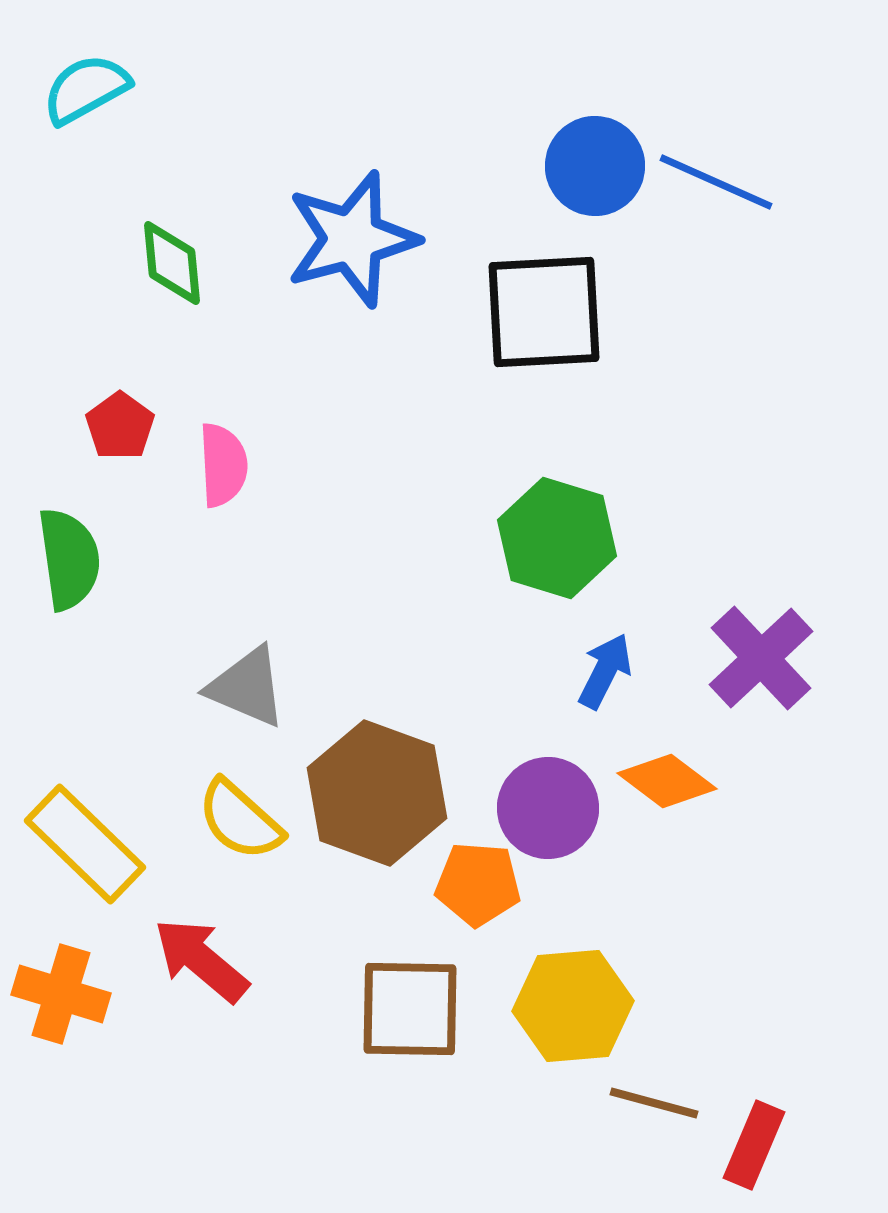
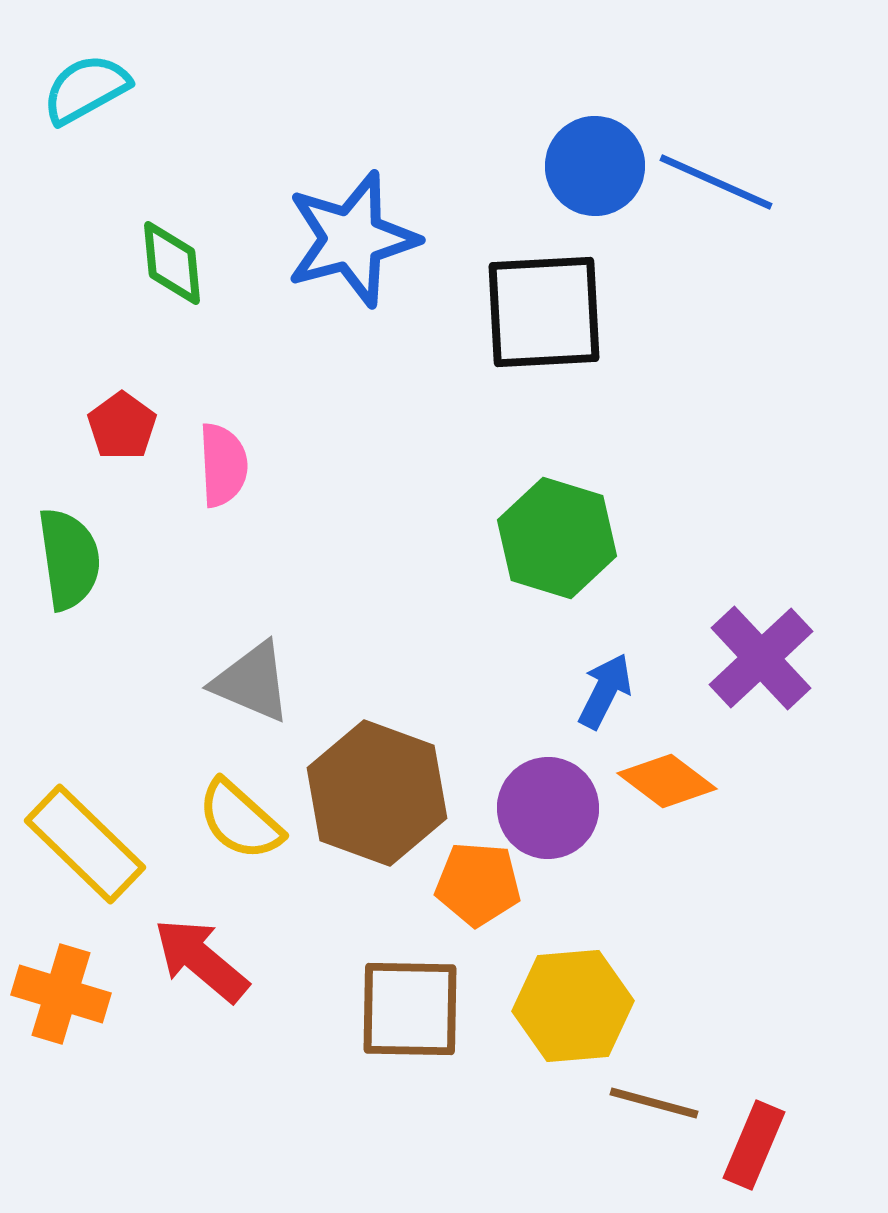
red pentagon: moved 2 px right
blue arrow: moved 20 px down
gray triangle: moved 5 px right, 5 px up
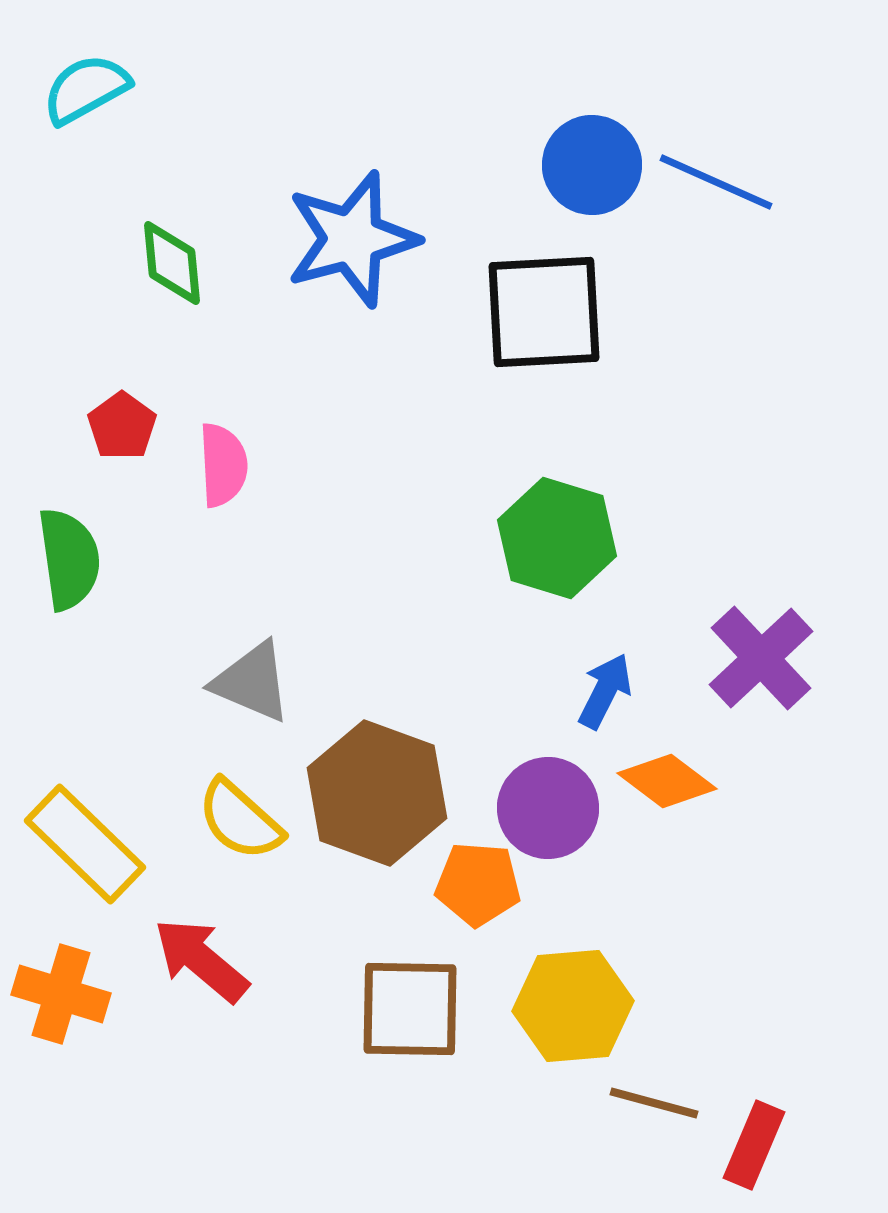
blue circle: moved 3 px left, 1 px up
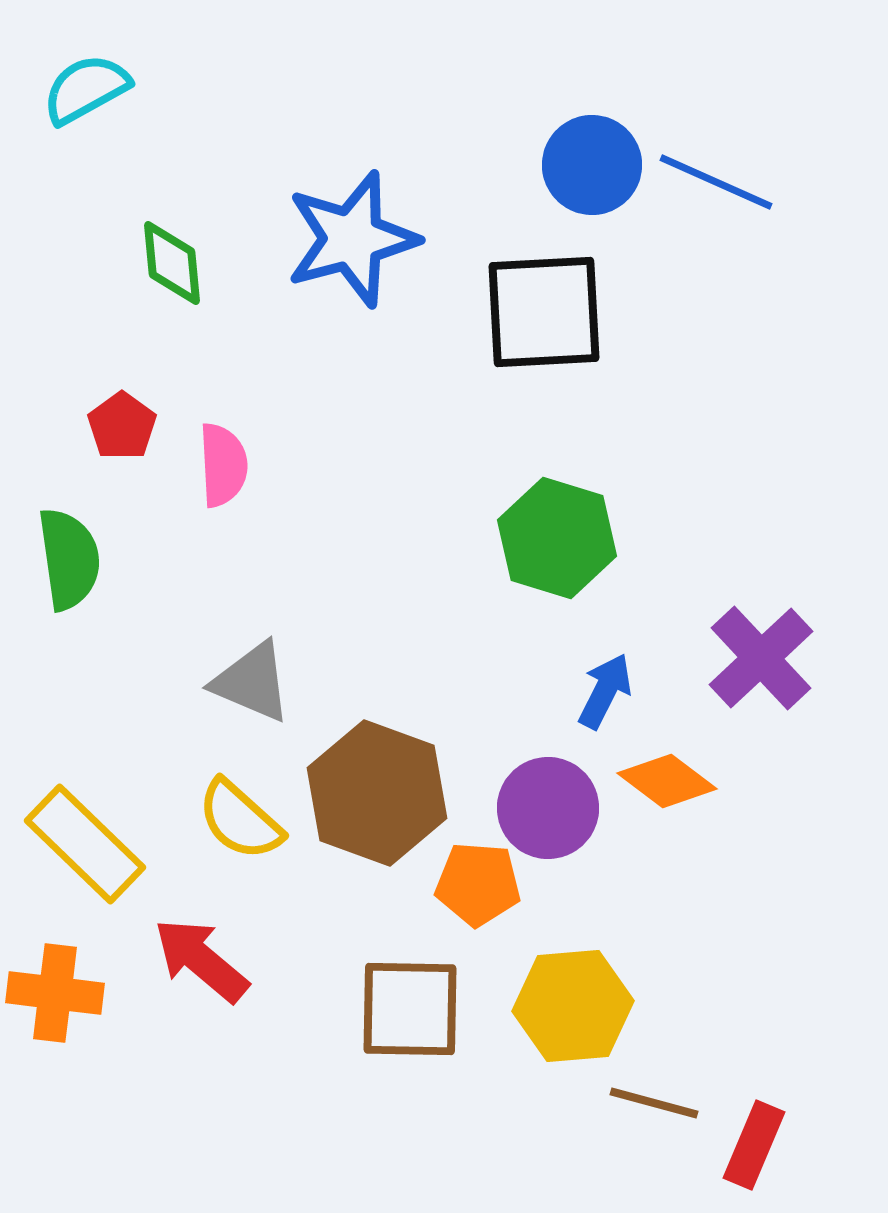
orange cross: moved 6 px left, 1 px up; rotated 10 degrees counterclockwise
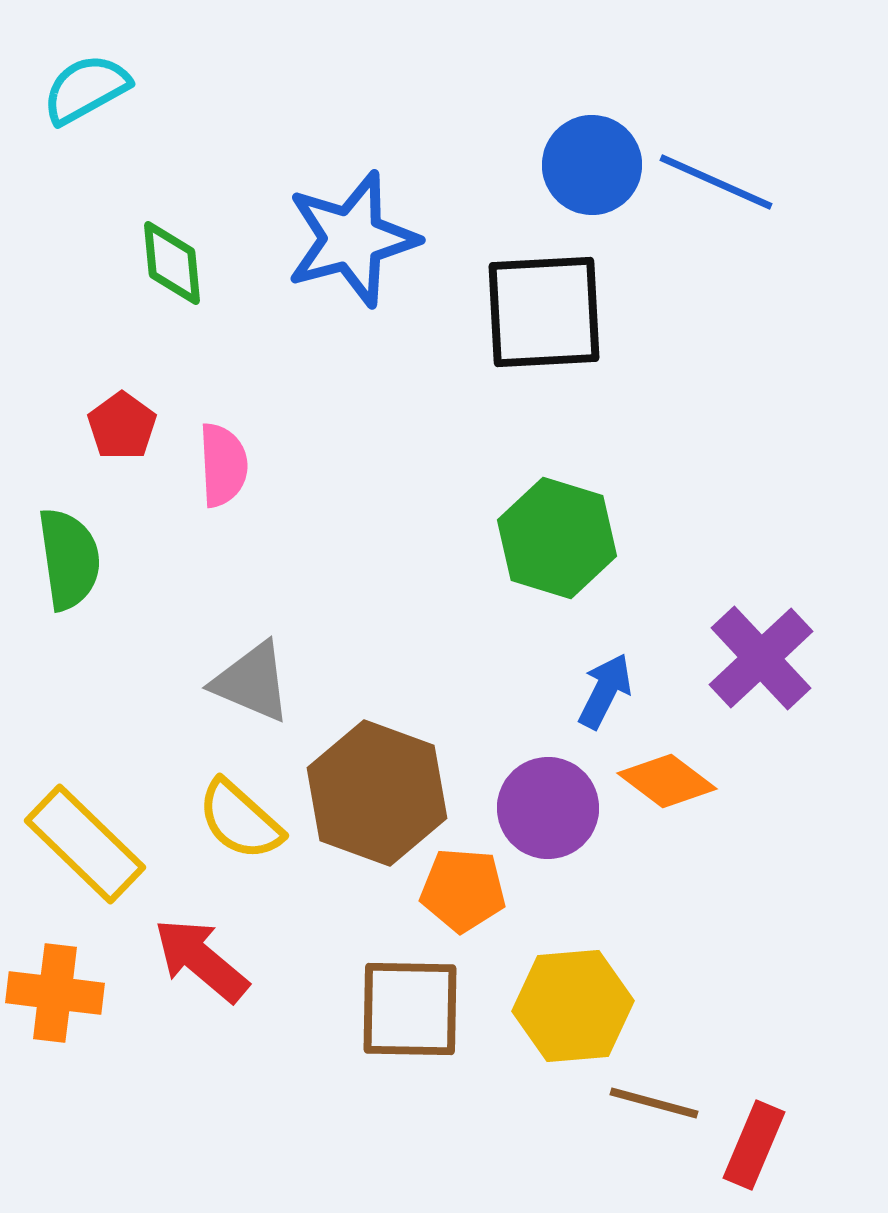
orange pentagon: moved 15 px left, 6 px down
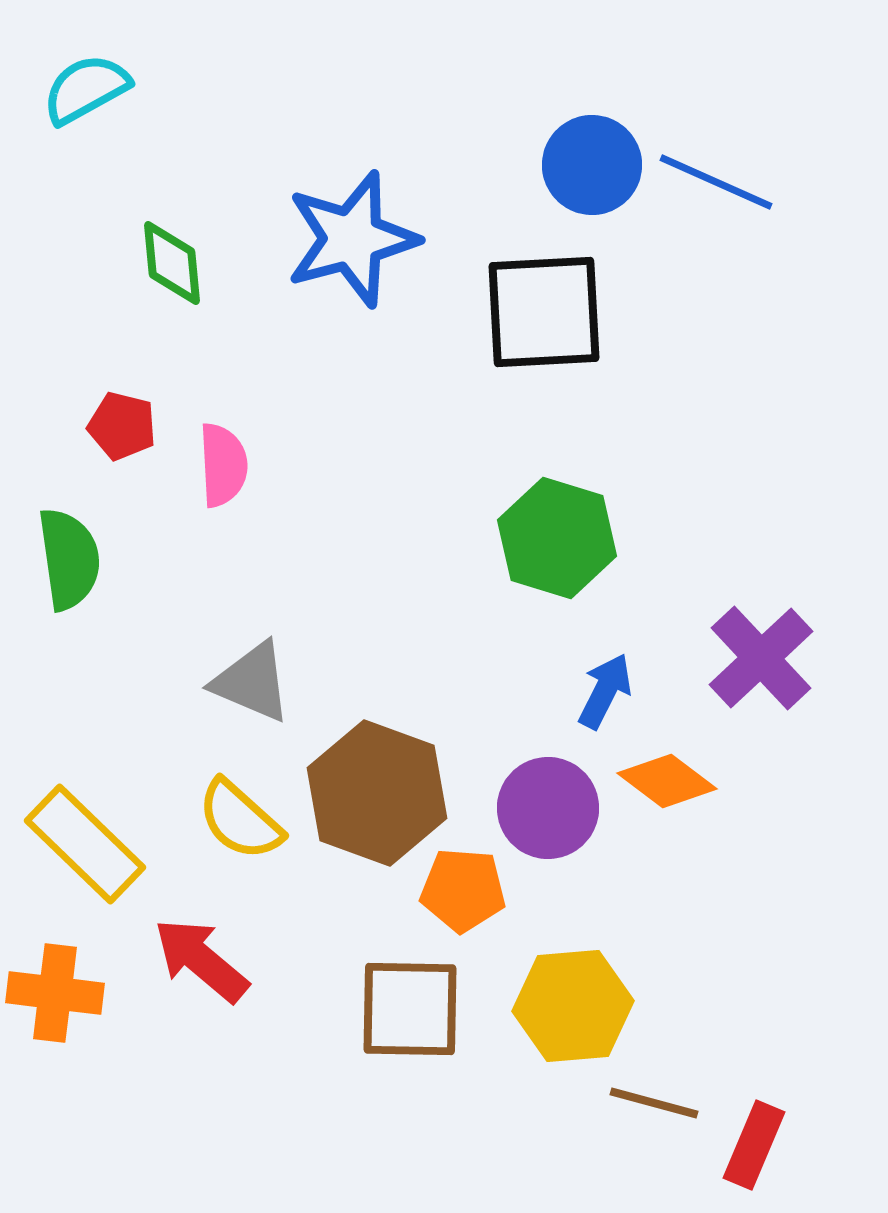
red pentagon: rotated 22 degrees counterclockwise
